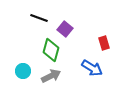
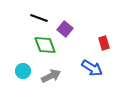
green diamond: moved 6 px left, 5 px up; rotated 35 degrees counterclockwise
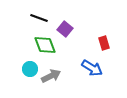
cyan circle: moved 7 px right, 2 px up
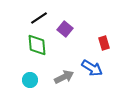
black line: rotated 54 degrees counterclockwise
green diamond: moved 8 px left; rotated 15 degrees clockwise
cyan circle: moved 11 px down
gray arrow: moved 13 px right, 1 px down
